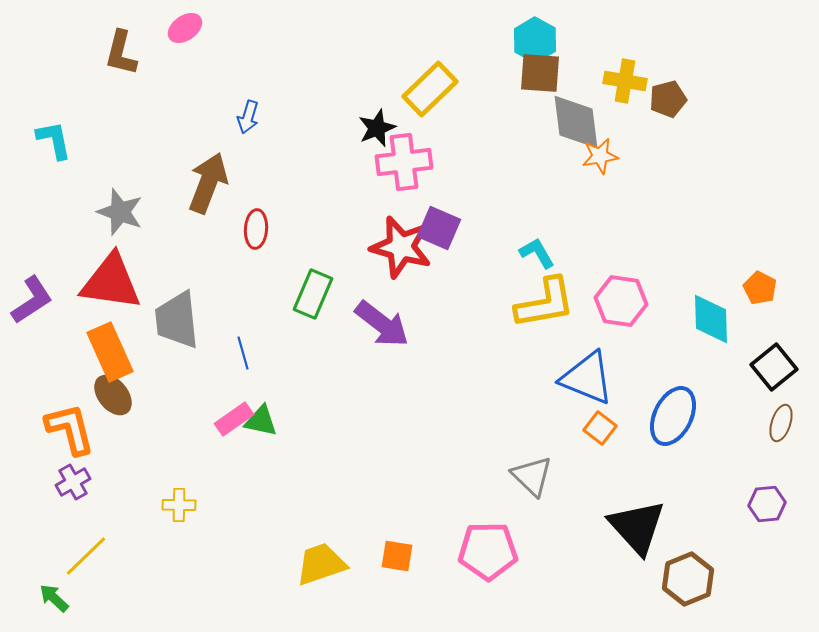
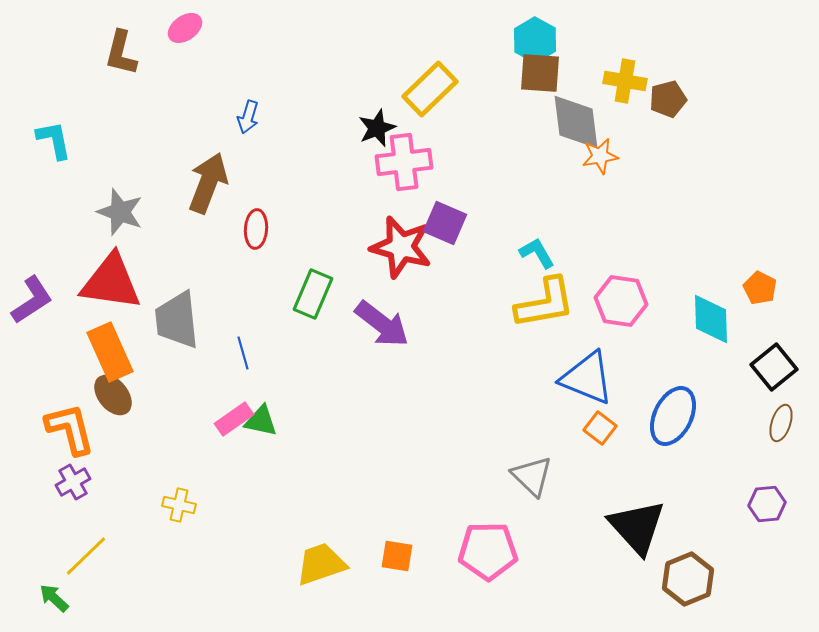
purple square at (439, 228): moved 6 px right, 5 px up
yellow cross at (179, 505): rotated 12 degrees clockwise
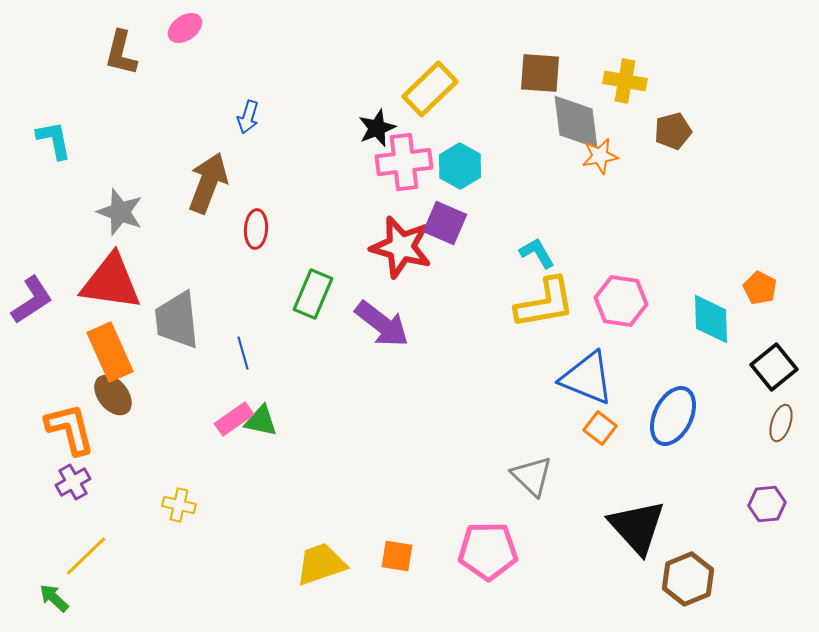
cyan hexagon at (535, 40): moved 75 px left, 126 px down
brown pentagon at (668, 99): moved 5 px right, 32 px down
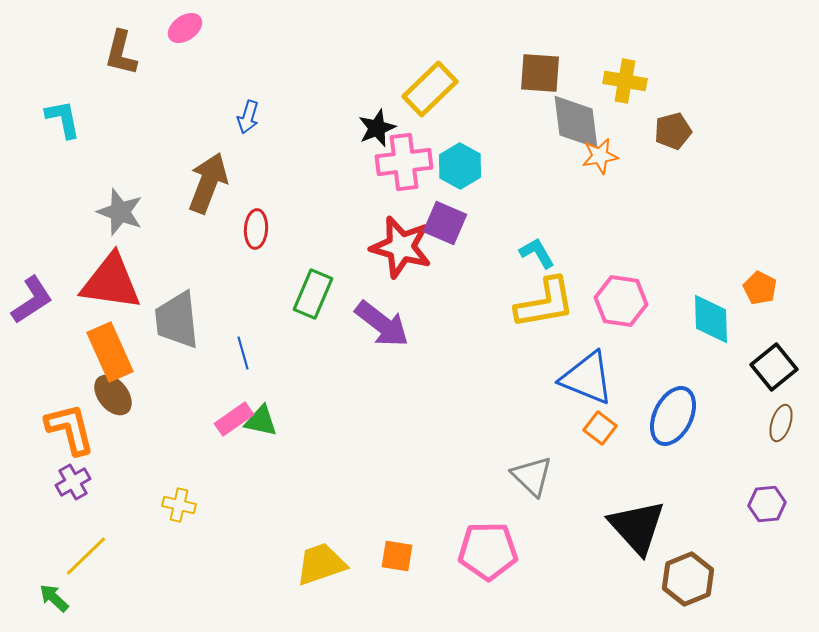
cyan L-shape at (54, 140): moved 9 px right, 21 px up
